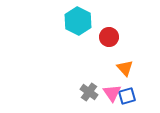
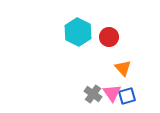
cyan hexagon: moved 11 px down
orange triangle: moved 2 px left
gray cross: moved 4 px right, 2 px down
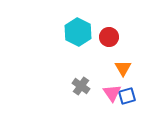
orange triangle: rotated 12 degrees clockwise
gray cross: moved 12 px left, 8 px up
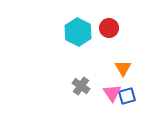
red circle: moved 9 px up
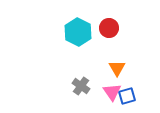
orange triangle: moved 6 px left
pink triangle: moved 1 px up
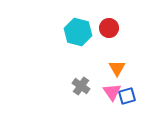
cyan hexagon: rotated 12 degrees counterclockwise
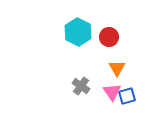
red circle: moved 9 px down
cyan hexagon: rotated 12 degrees clockwise
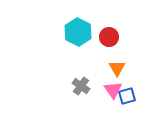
pink triangle: moved 1 px right, 2 px up
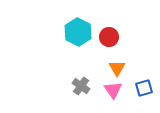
blue square: moved 17 px right, 8 px up
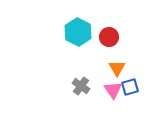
blue square: moved 14 px left, 1 px up
